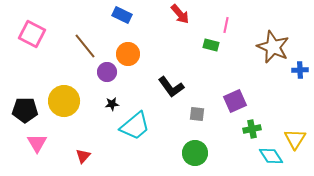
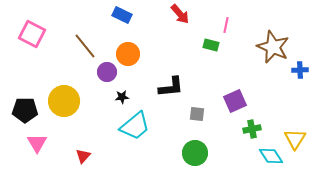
black L-shape: rotated 60 degrees counterclockwise
black star: moved 10 px right, 7 px up
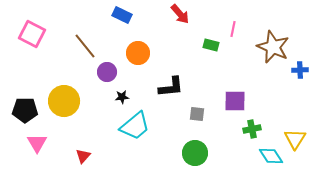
pink line: moved 7 px right, 4 px down
orange circle: moved 10 px right, 1 px up
purple square: rotated 25 degrees clockwise
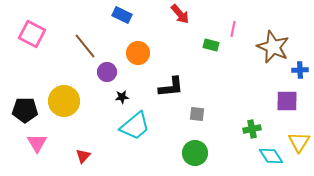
purple square: moved 52 px right
yellow triangle: moved 4 px right, 3 px down
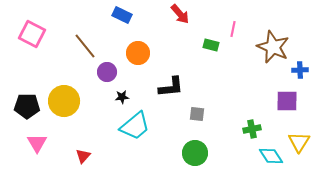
black pentagon: moved 2 px right, 4 px up
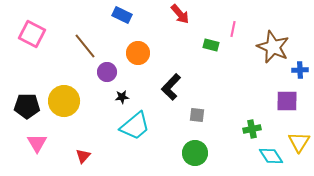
black L-shape: rotated 140 degrees clockwise
gray square: moved 1 px down
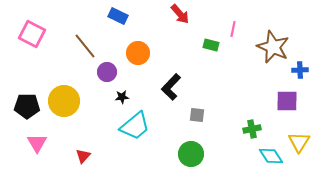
blue rectangle: moved 4 px left, 1 px down
green circle: moved 4 px left, 1 px down
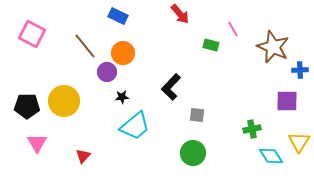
pink line: rotated 42 degrees counterclockwise
orange circle: moved 15 px left
green circle: moved 2 px right, 1 px up
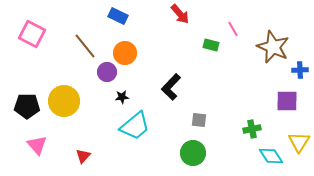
orange circle: moved 2 px right
gray square: moved 2 px right, 5 px down
pink triangle: moved 2 px down; rotated 10 degrees counterclockwise
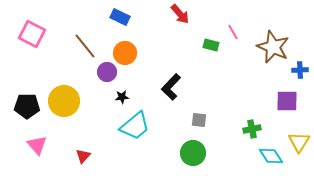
blue rectangle: moved 2 px right, 1 px down
pink line: moved 3 px down
